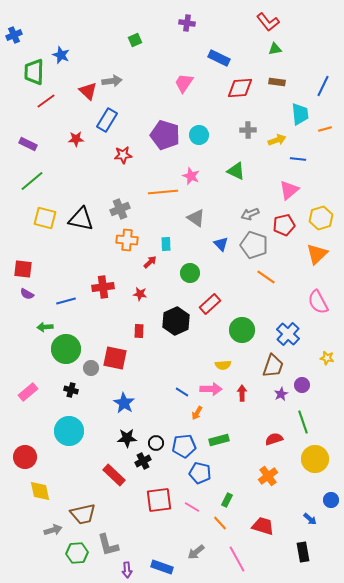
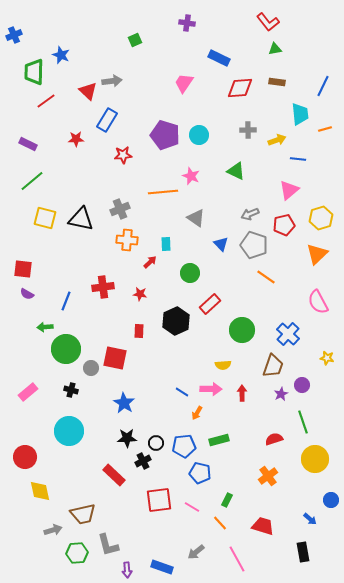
blue line at (66, 301): rotated 54 degrees counterclockwise
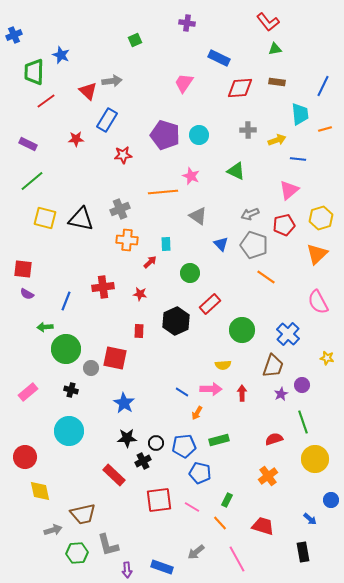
gray triangle at (196, 218): moved 2 px right, 2 px up
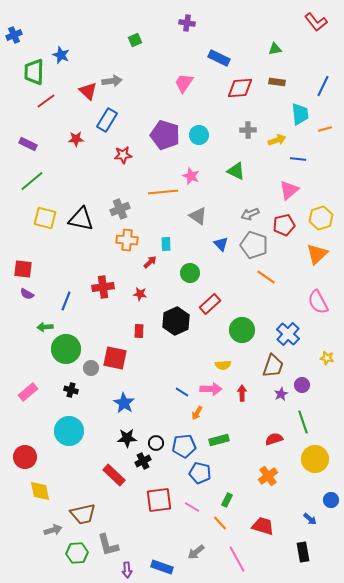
red L-shape at (268, 22): moved 48 px right
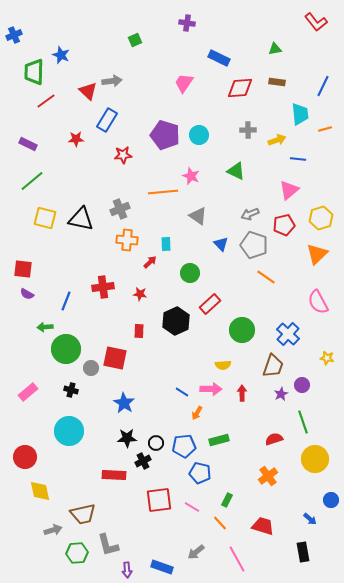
red rectangle at (114, 475): rotated 40 degrees counterclockwise
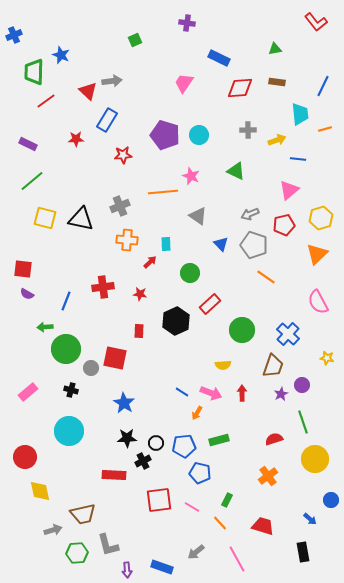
gray cross at (120, 209): moved 3 px up
pink arrow at (211, 389): moved 4 px down; rotated 20 degrees clockwise
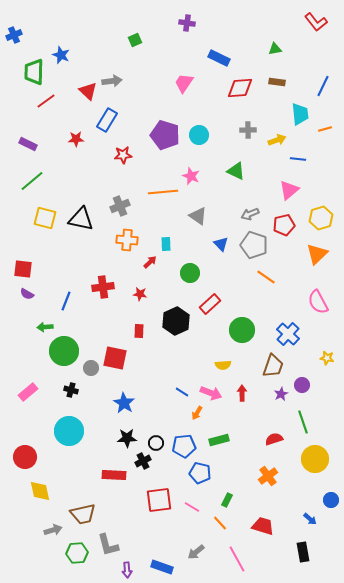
green circle at (66, 349): moved 2 px left, 2 px down
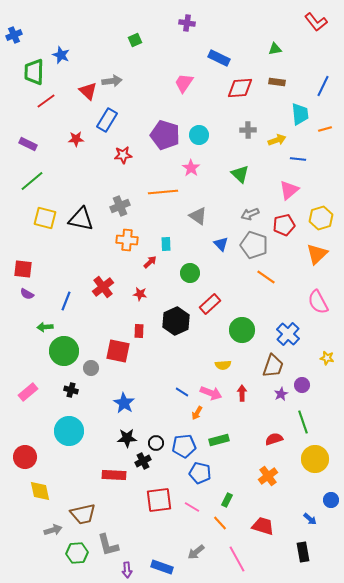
green triangle at (236, 171): moved 4 px right, 3 px down; rotated 18 degrees clockwise
pink star at (191, 176): moved 8 px up; rotated 12 degrees clockwise
red cross at (103, 287): rotated 30 degrees counterclockwise
red square at (115, 358): moved 3 px right, 7 px up
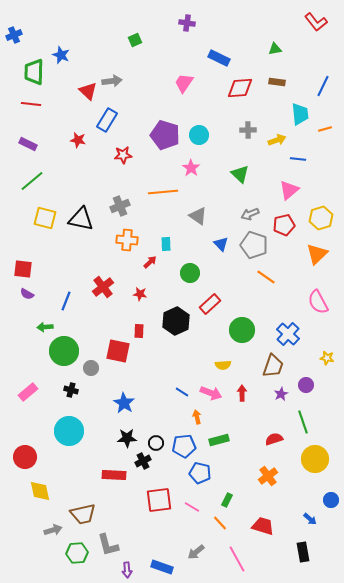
red line at (46, 101): moved 15 px left, 3 px down; rotated 42 degrees clockwise
red star at (76, 139): moved 2 px right, 1 px down; rotated 14 degrees clockwise
purple circle at (302, 385): moved 4 px right
orange arrow at (197, 413): moved 4 px down; rotated 136 degrees clockwise
